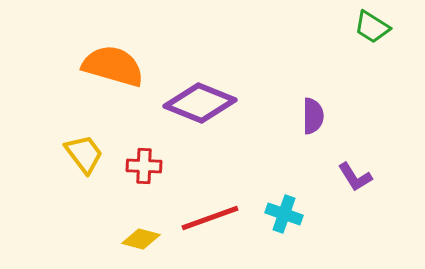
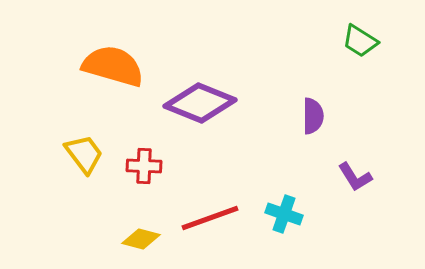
green trapezoid: moved 12 px left, 14 px down
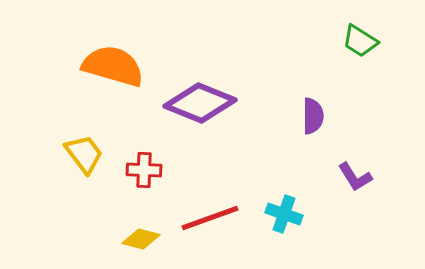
red cross: moved 4 px down
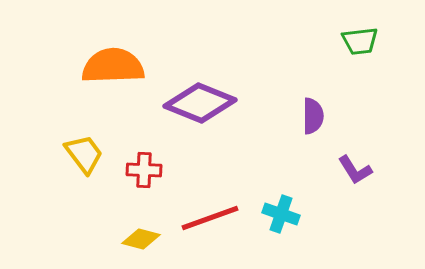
green trapezoid: rotated 39 degrees counterclockwise
orange semicircle: rotated 18 degrees counterclockwise
purple L-shape: moved 7 px up
cyan cross: moved 3 px left
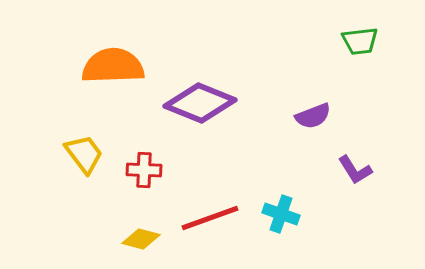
purple semicircle: rotated 69 degrees clockwise
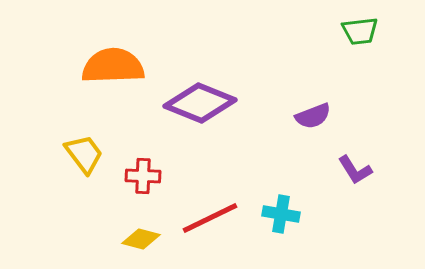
green trapezoid: moved 10 px up
red cross: moved 1 px left, 6 px down
cyan cross: rotated 9 degrees counterclockwise
red line: rotated 6 degrees counterclockwise
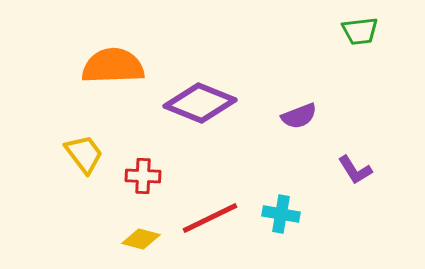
purple semicircle: moved 14 px left
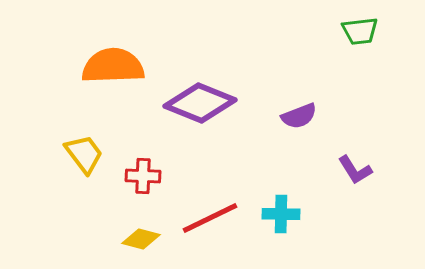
cyan cross: rotated 9 degrees counterclockwise
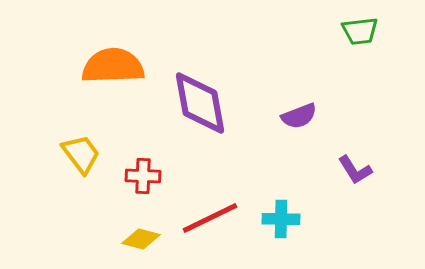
purple diamond: rotated 58 degrees clockwise
yellow trapezoid: moved 3 px left
cyan cross: moved 5 px down
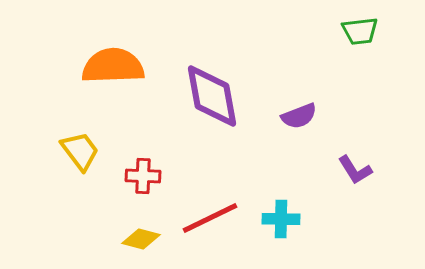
purple diamond: moved 12 px right, 7 px up
yellow trapezoid: moved 1 px left, 3 px up
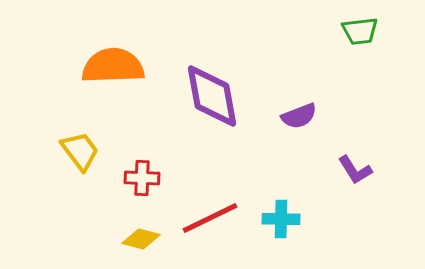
red cross: moved 1 px left, 2 px down
